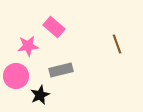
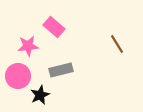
brown line: rotated 12 degrees counterclockwise
pink circle: moved 2 px right
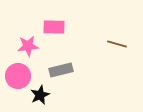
pink rectangle: rotated 40 degrees counterclockwise
brown line: rotated 42 degrees counterclockwise
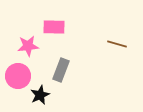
gray rectangle: rotated 55 degrees counterclockwise
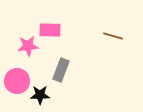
pink rectangle: moved 4 px left, 3 px down
brown line: moved 4 px left, 8 px up
pink circle: moved 1 px left, 5 px down
black star: rotated 24 degrees clockwise
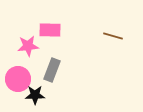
gray rectangle: moved 9 px left
pink circle: moved 1 px right, 2 px up
black star: moved 5 px left
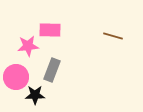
pink circle: moved 2 px left, 2 px up
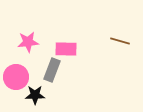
pink rectangle: moved 16 px right, 19 px down
brown line: moved 7 px right, 5 px down
pink star: moved 4 px up
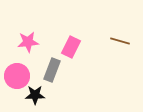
pink rectangle: moved 5 px right, 2 px up; rotated 65 degrees counterclockwise
pink circle: moved 1 px right, 1 px up
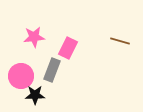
pink star: moved 6 px right, 5 px up
pink rectangle: moved 3 px left, 1 px down
pink circle: moved 4 px right
